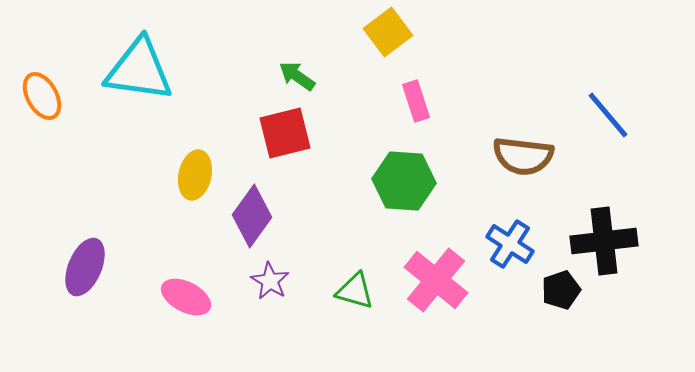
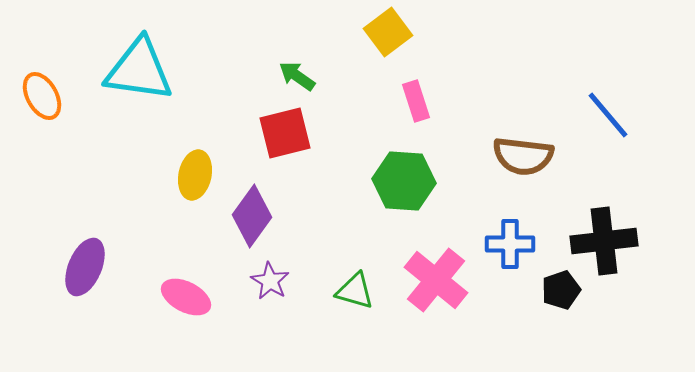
blue cross: rotated 33 degrees counterclockwise
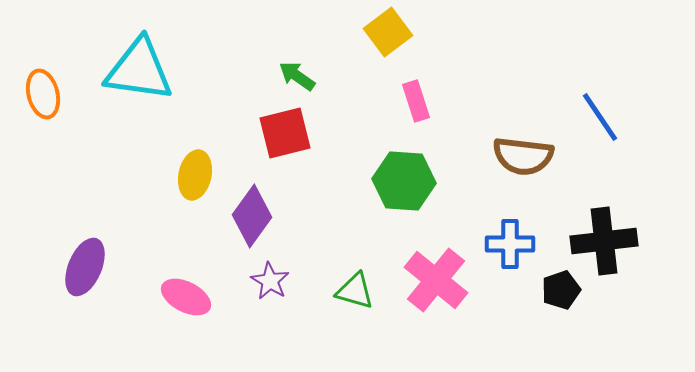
orange ellipse: moved 1 px right, 2 px up; rotated 15 degrees clockwise
blue line: moved 8 px left, 2 px down; rotated 6 degrees clockwise
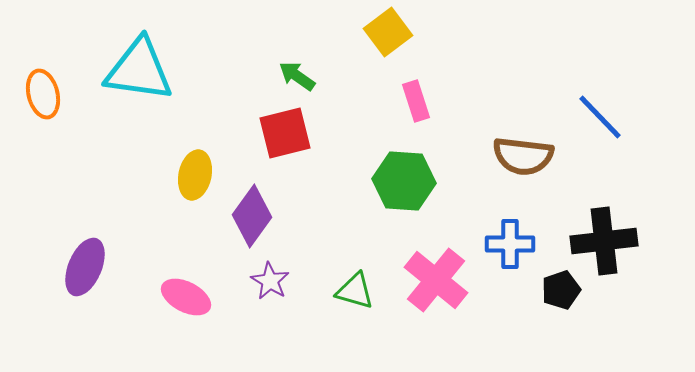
blue line: rotated 10 degrees counterclockwise
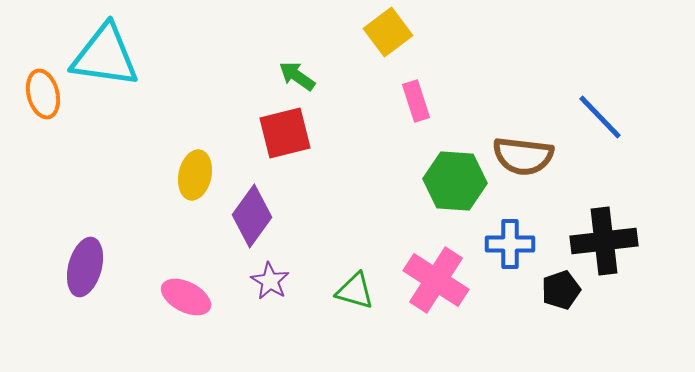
cyan triangle: moved 34 px left, 14 px up
green hexagon: moved 51 px right
purple ellipse: rotated 8 degrees counterclockwise
pink cross: rotated 6 degrees counterclockwise
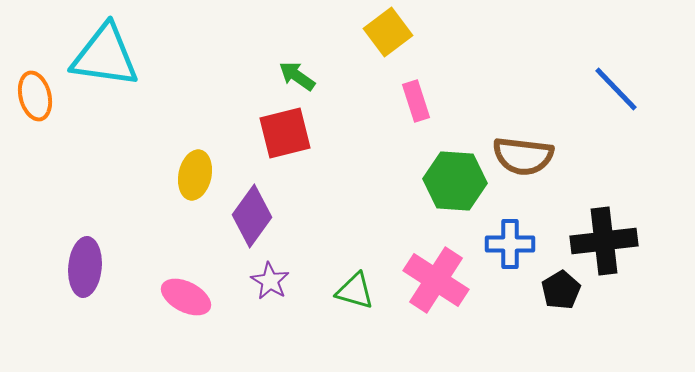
orange ellipse: moved 8 px left, 2 px down
blue line: moved 16 px right, 28 px up
purple ellipse: rotated 10 degrees counterclockwise
black pentagon: rotated 12 degrees counterclockwise
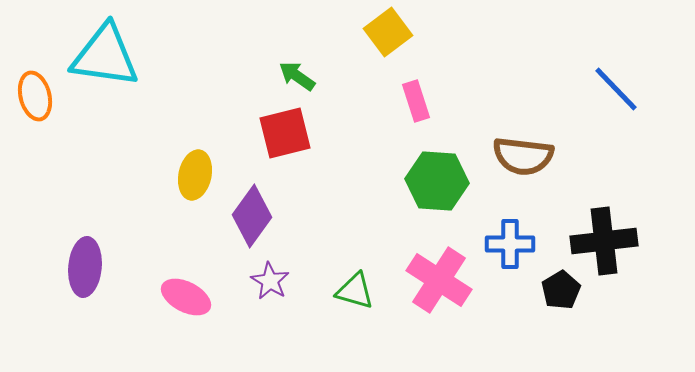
green hexagon: moved 18 px left
pink cross: moved 3 px right
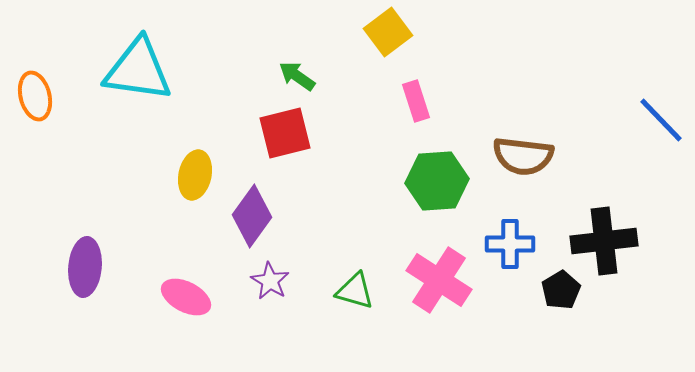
cyan triangle: moved 33 px right, 14 px down
blue line: moved 45 px right, 31 px down
green hexagon: rotated 8 degrees counterclockwise
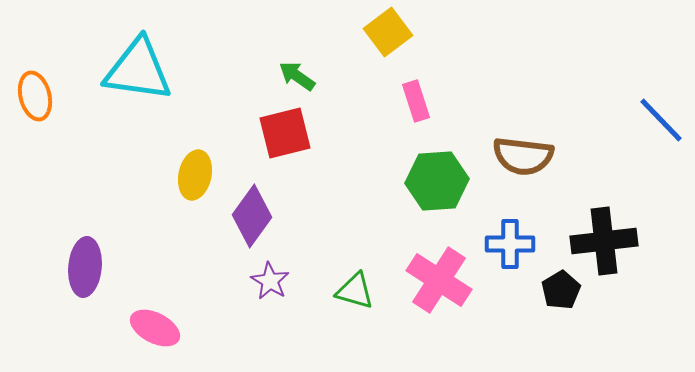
pink ellipse: moved 31 px left, 31 px down
